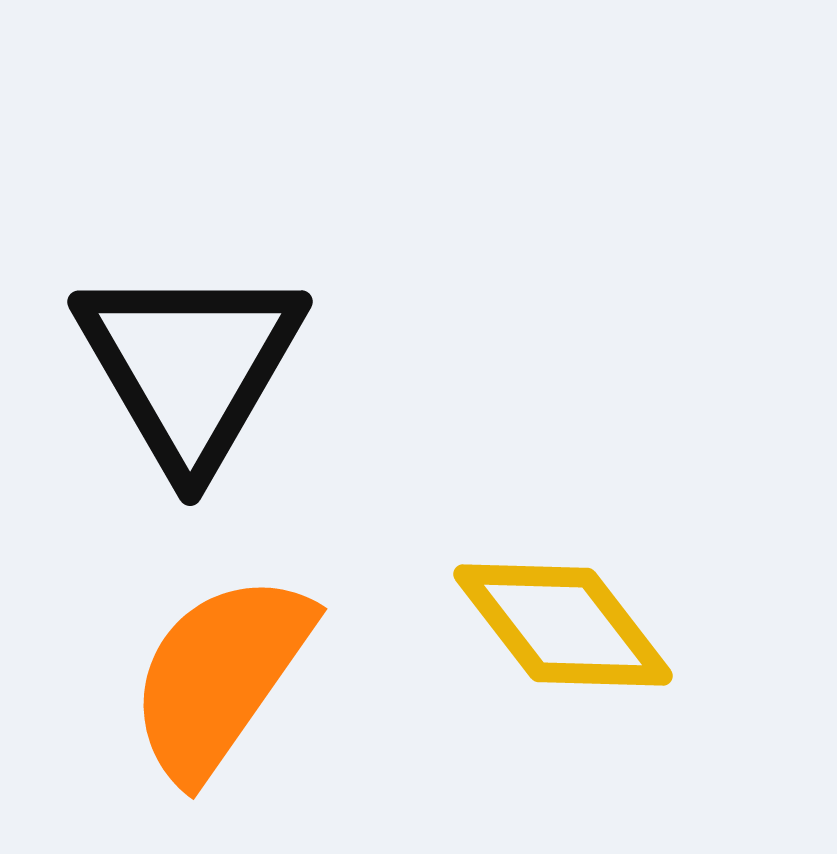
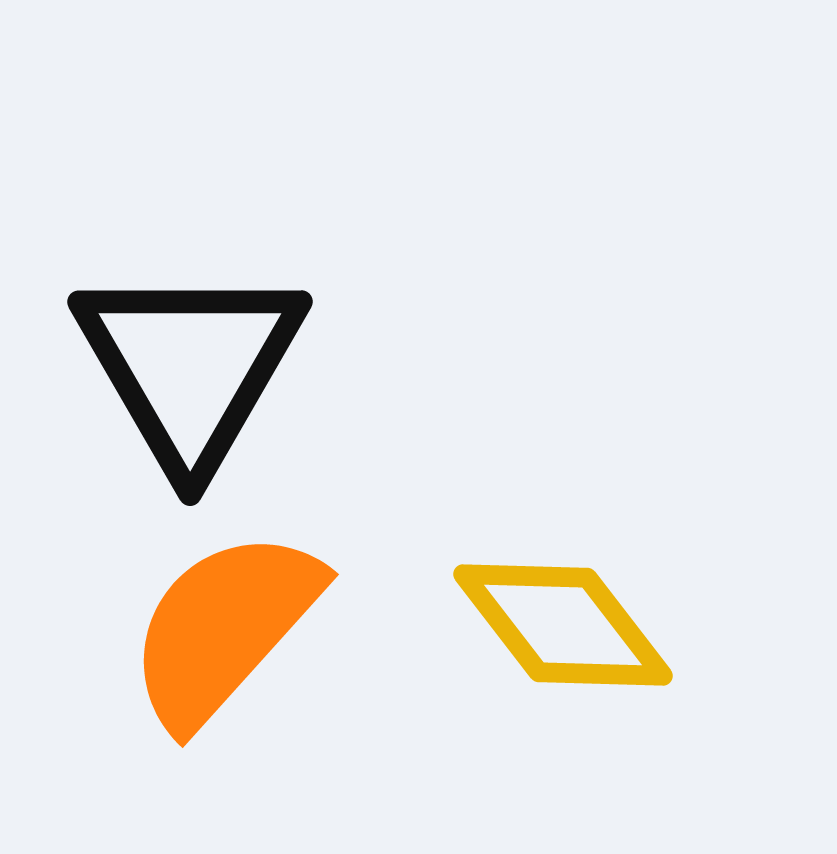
orange semicircle: moved 4 px right, 48 px up; rotated 7 degrees clockwise
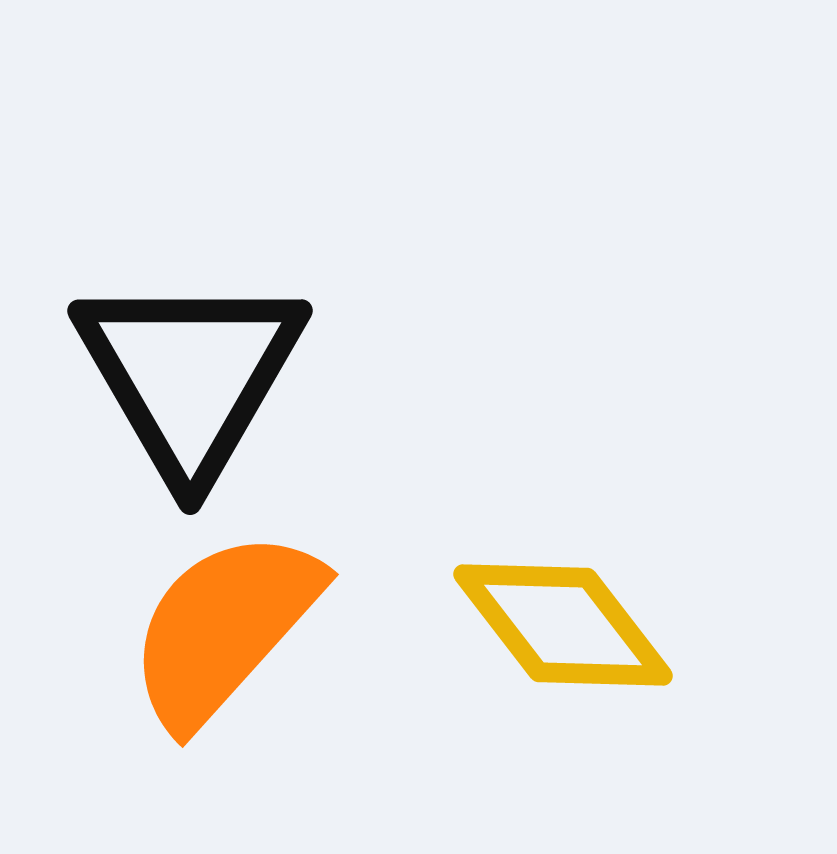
black triangle: moved 9 px down
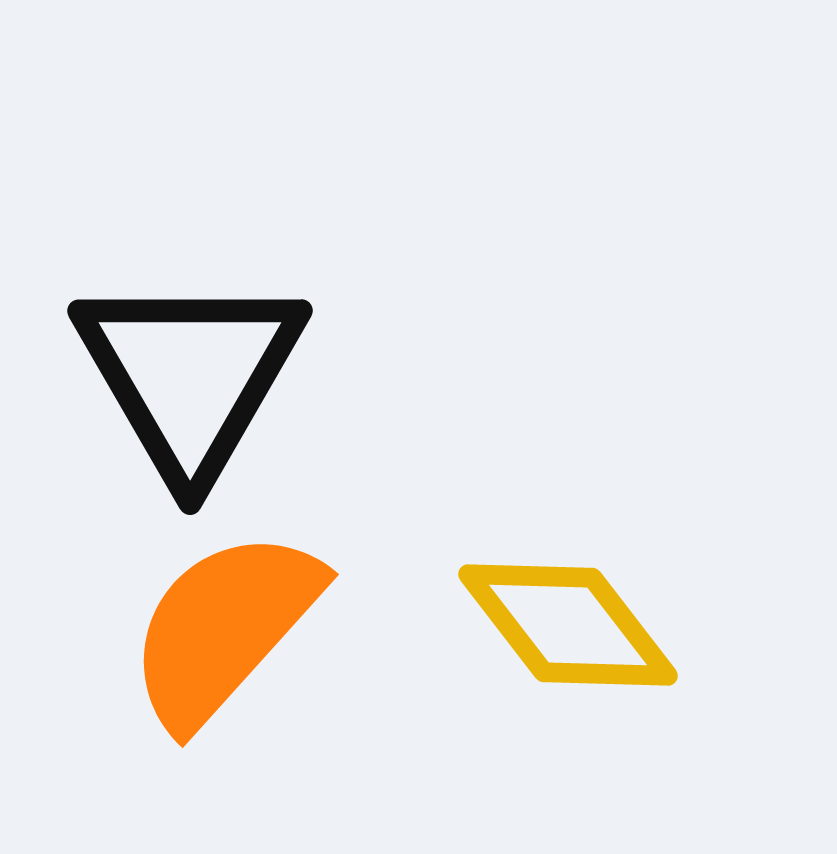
yellow diamond: moved 5 px right
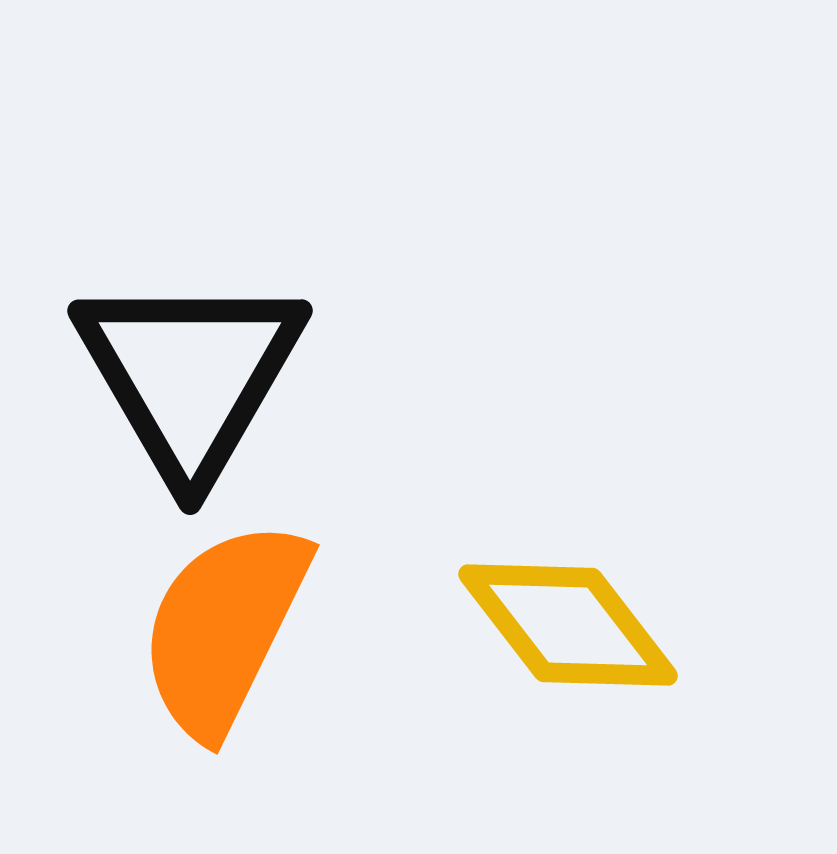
orange semicircle: rotated 16 degrees counterclockwise
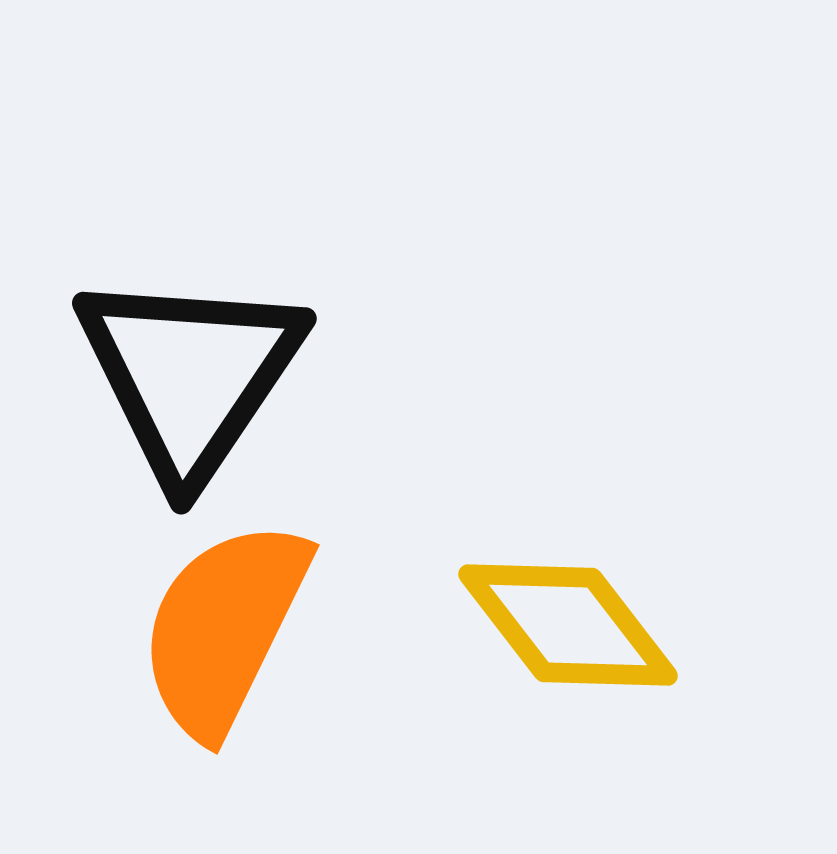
black triangle: rotated 4 degrees clockwise
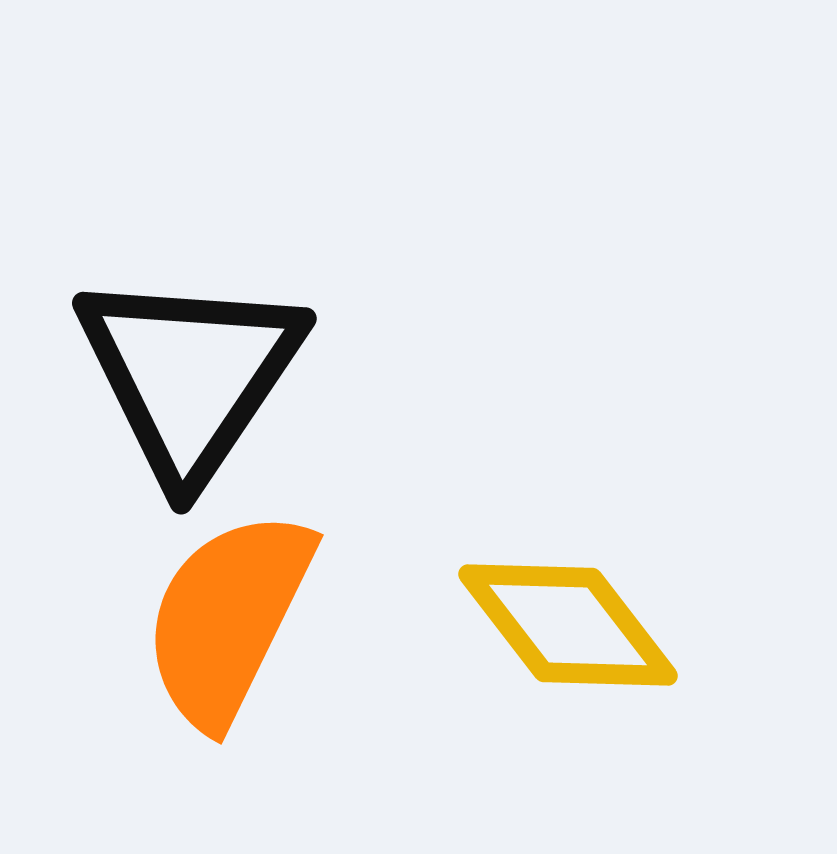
orange semicircle: moved 4 px right, 10 px up
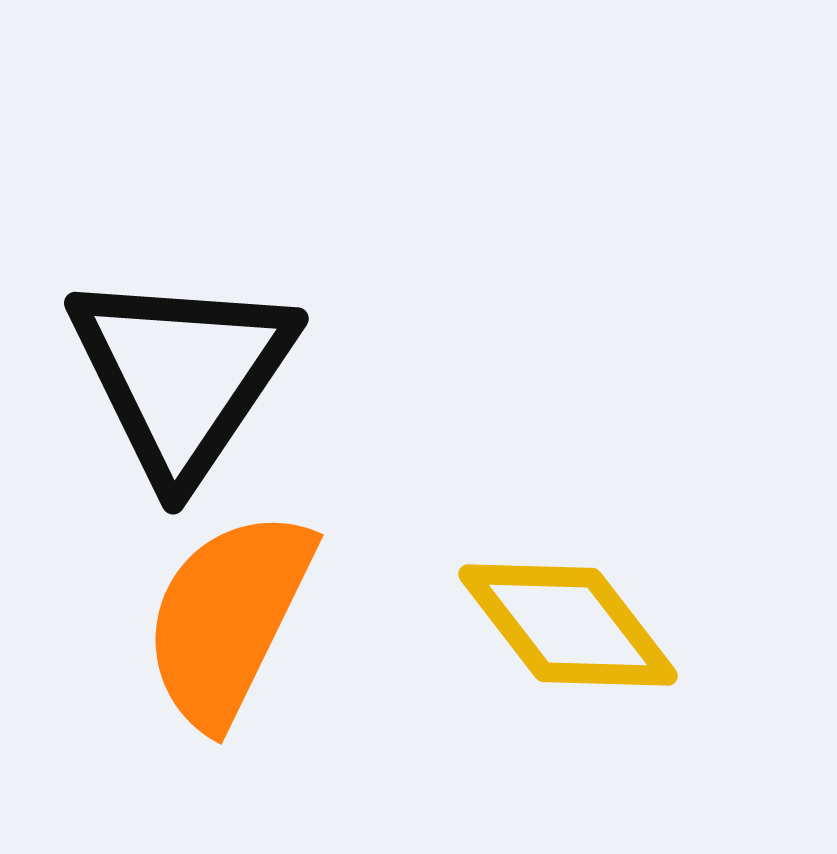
black triangle: moved 8 px left
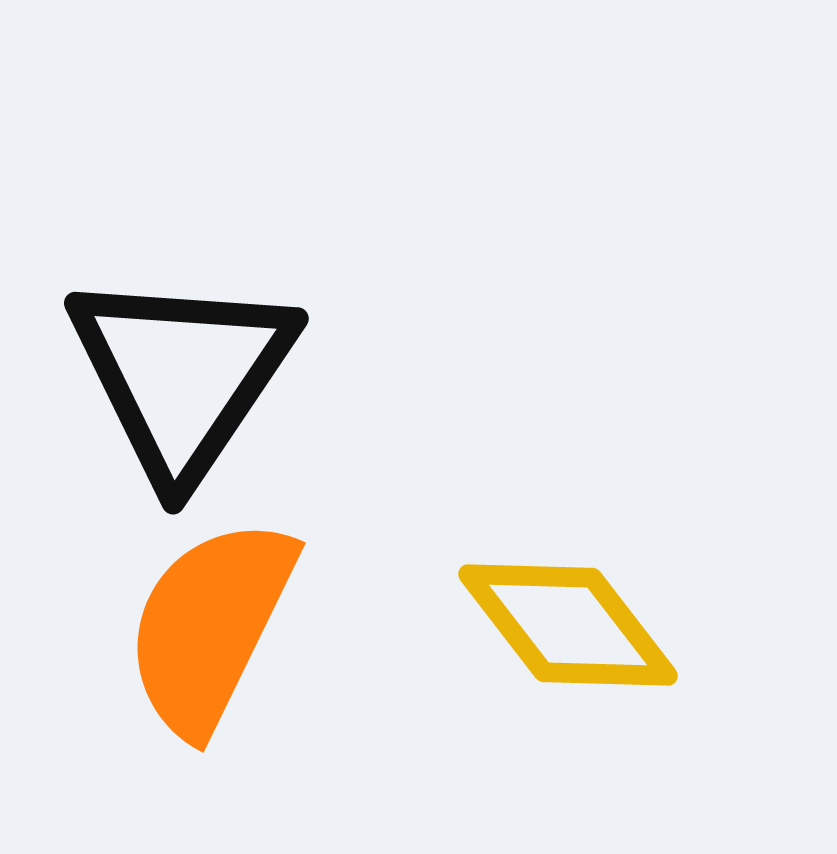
orange semicircle: moved 18 px left, 8 px down
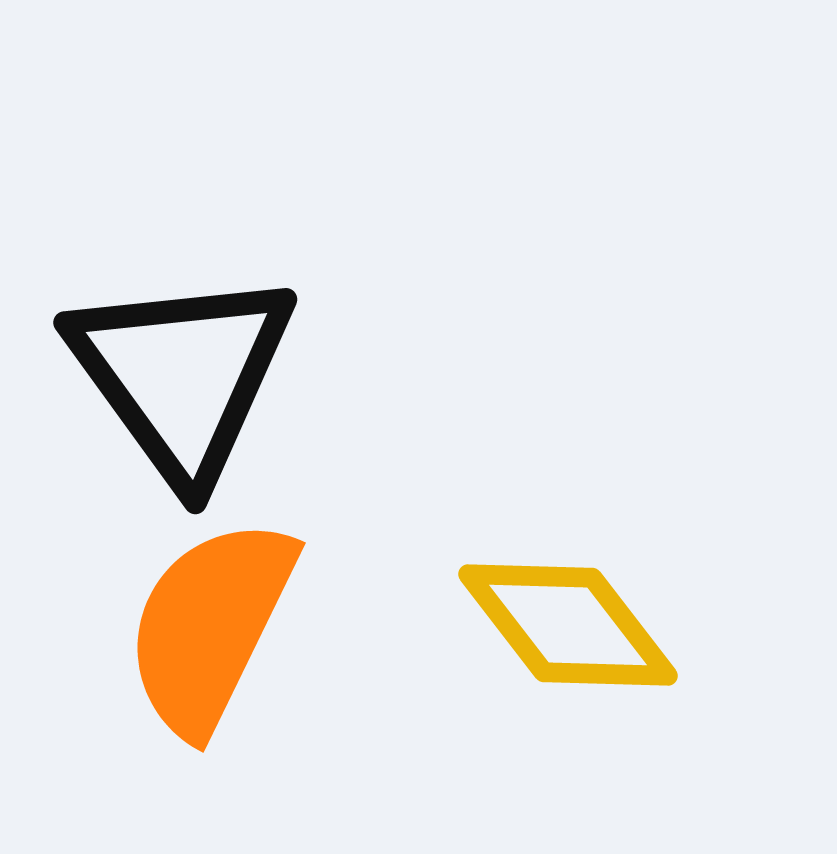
black triangle: rotated 10 degrees counterclockwise
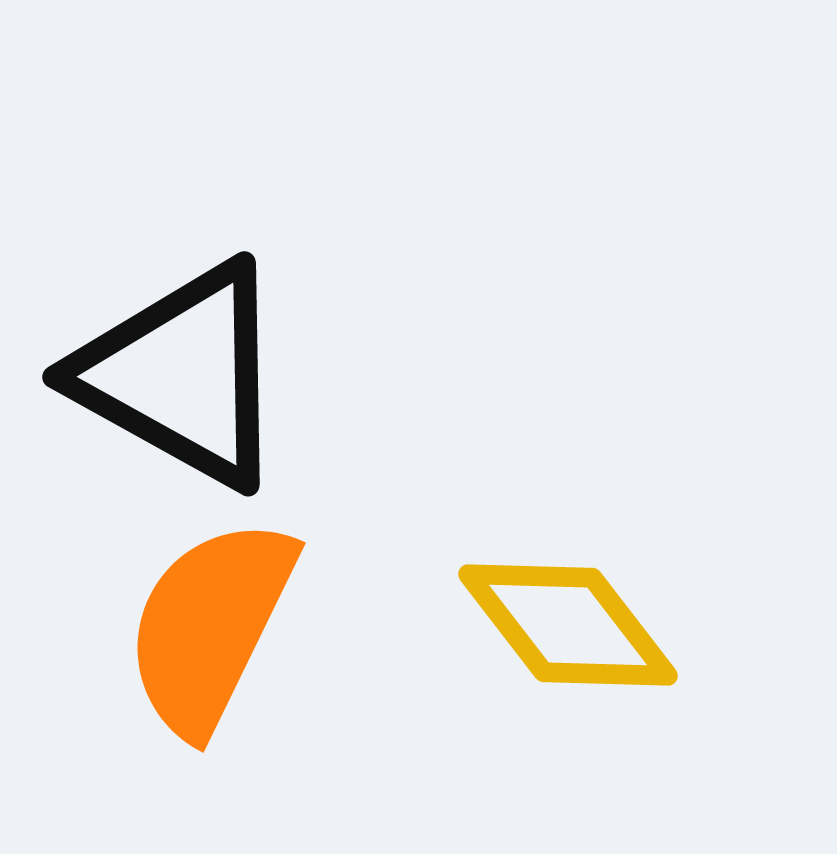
black triangle: rotated 25 degrees counterclockwise
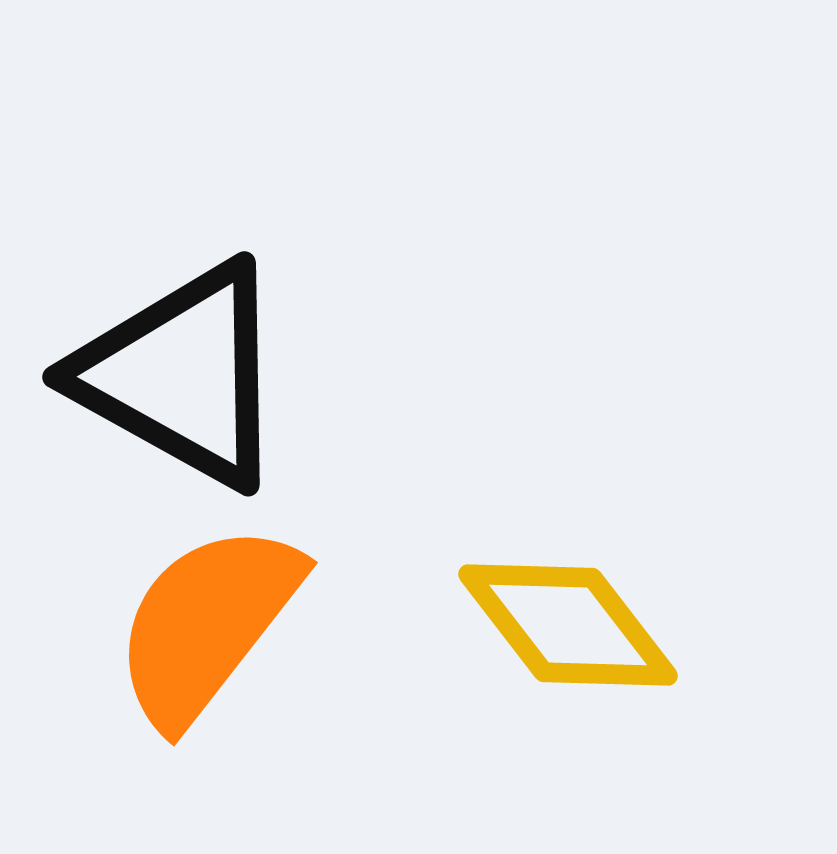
orange semicircle: moved 3 px left, 2 px up; rotated 12 degrees clockwise
